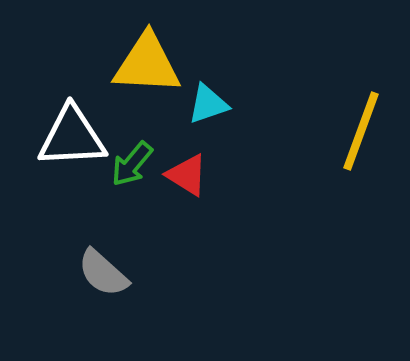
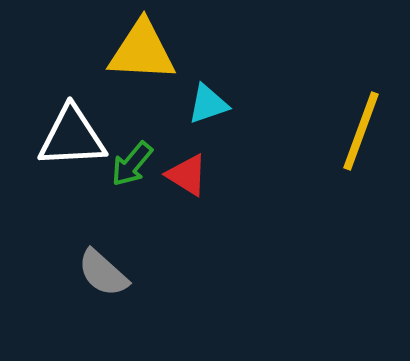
yellow triangle: moved 5 px left, 13 px up
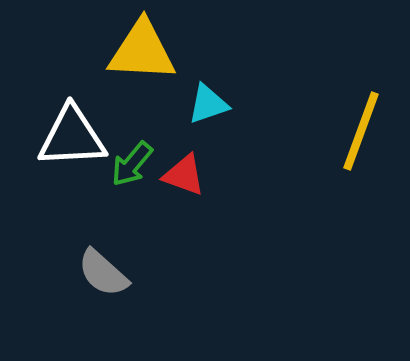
red triangle: moved 3 px left; rotated 12 degrees counterclockwise
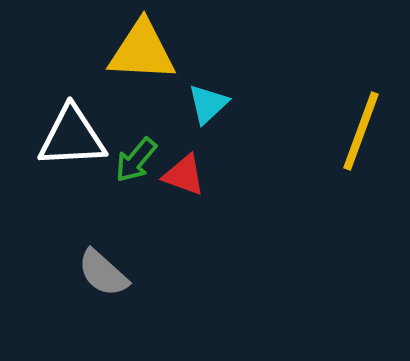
cyan triangle: rotated 24 degrees counterclockwise
green arrow: moved 4 px right, 4 px up
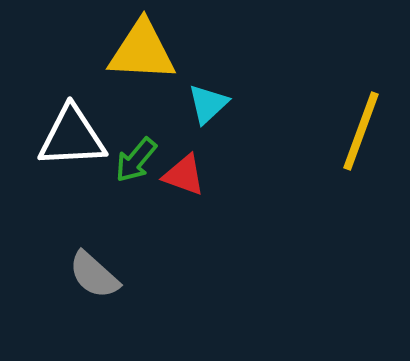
gray semicircle: moved 9 px left, 2 px down
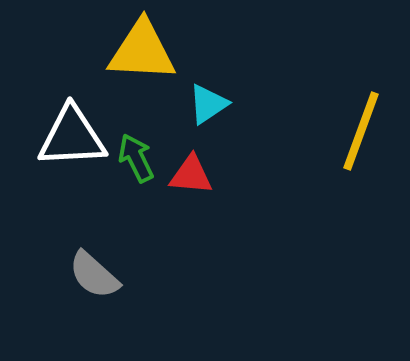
cyan triangle: rotated 9 degrees clockwise
green arrow: moved 2 px up; rotated 114 degrees clockwise
red triangle: moved 7 px right; rotated 15 degrees counterclockwise
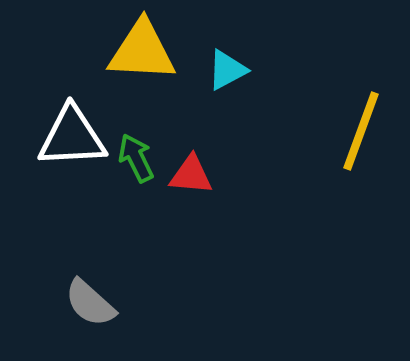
cyan triangle: moved 19 px right, 34 px up; rotated 6 degrees clockwise
gray semicircle: moved 4 px left, 28 px down
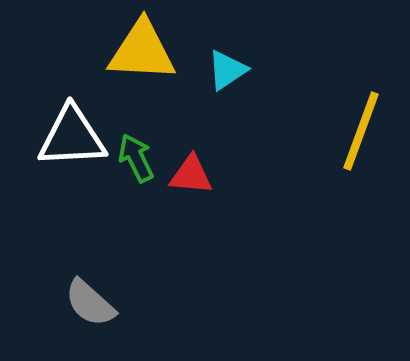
cyan triangle: rotated 6 degrees counterclockwise
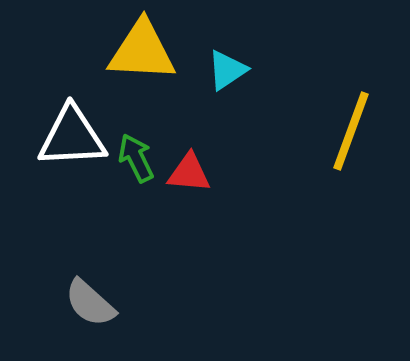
yellow line: moved 10 px left
red triangle: moved 2 px left, 2 px up
